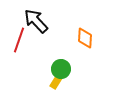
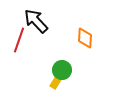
green circle: moved 1 px right, 1 px down
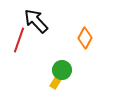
orange diamond: rotated 25 degrees clockwise
